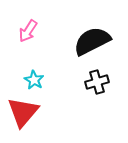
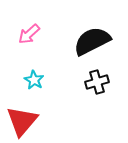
pink arrow: moved 1 px right, 3 px down; rotated 15 degrees clockwise
red triangle: moved 1 px left, 9 px down
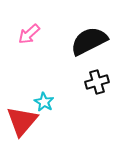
black semicircle: moved 3 px left
cyan star: moved 10 px right, 22 px down
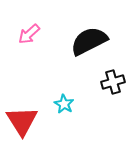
black cross: moved 16 px right
cyan star: moved 20 px right, 2 px down
red triangle: rotated 12 degrees counterclockwise
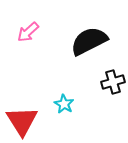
pink arrow: moved 1 px left, 2 px up
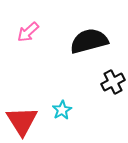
black semicircle: rotated 12 degrees clockwise
black cross: rotated 10 degrees counterclockwise
cyan star: moved 2 px left, 6 px down; rotated 12 degrees clockwise
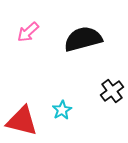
black semicircle: moved 6 px left, 2 px up
black cross: moved 1 px left, 9 px down; rotated 10 degrees counterclockwise
red triangle: rotated 44 degrees counterclockwise
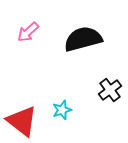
black cross: moved 2 px left, 1 px up
cyan star: rotated 12 degrees clockwise
red triangle: rotated 24 degrees clockwise
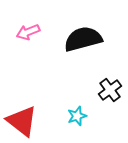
pink arrow: rotated 20 degrees clockwise
cyan star: moved 15 px right, 6 px down
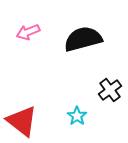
cyan star: rotated 18 degrees counterclockwise
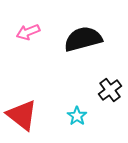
red triangle: moved 6 px up
